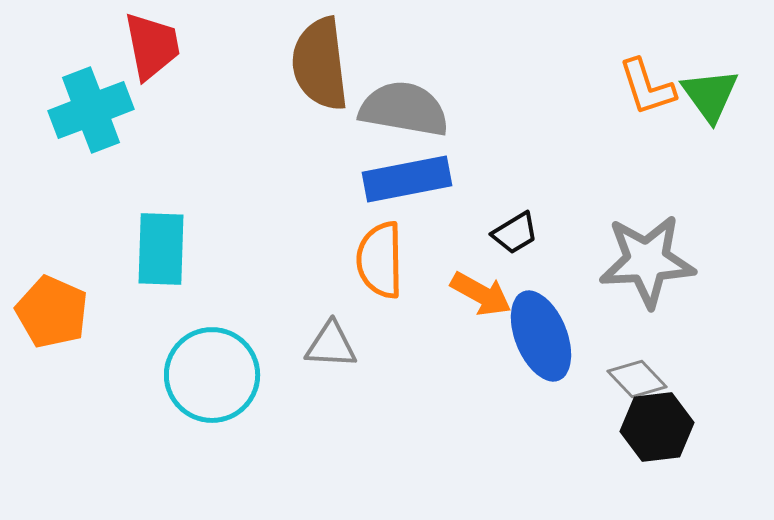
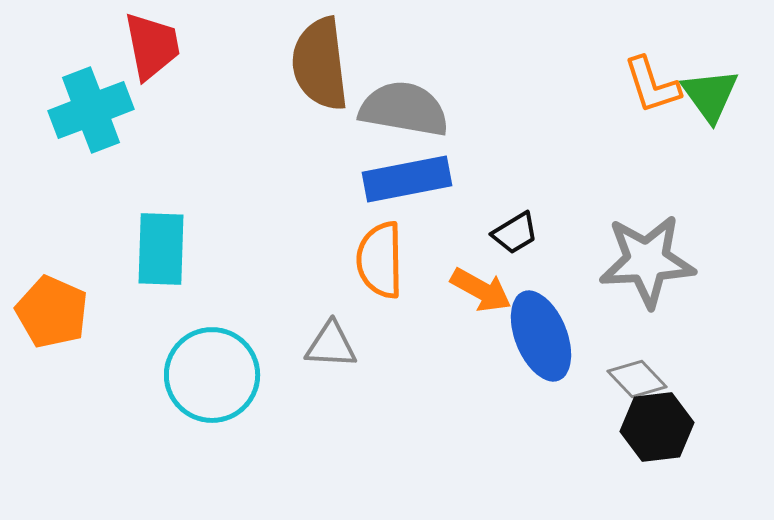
orange L-shape: moved 5 px right, 2 px up
orange arrow: moved 4 px up
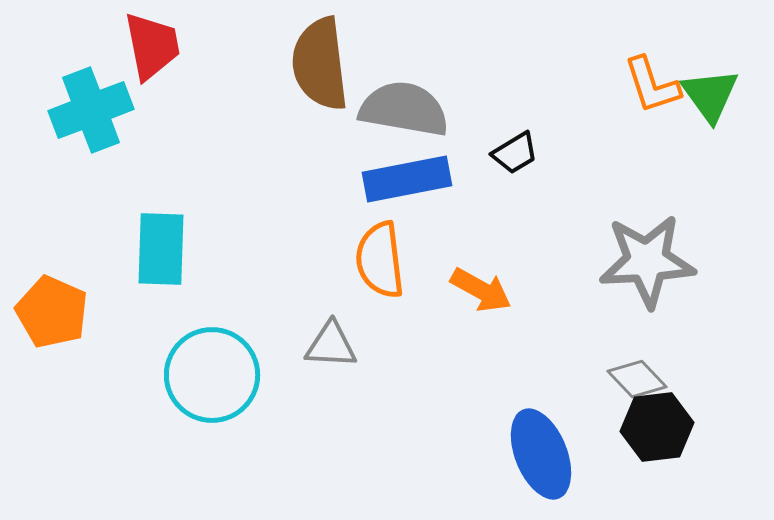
black trapezoid: moved 80 px up
orange semicircle: rotated 6 degrees counterclockwise
blue ellipse: moved 118 px down
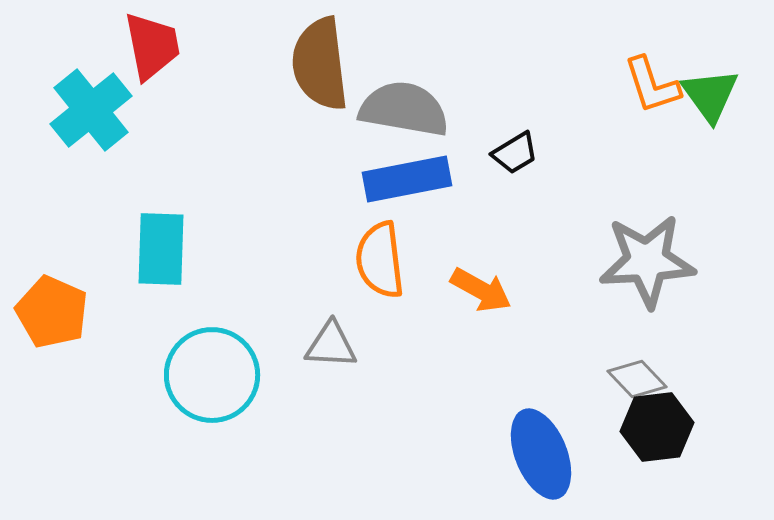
cyan cross: rotated 18 degrees counterclockwise
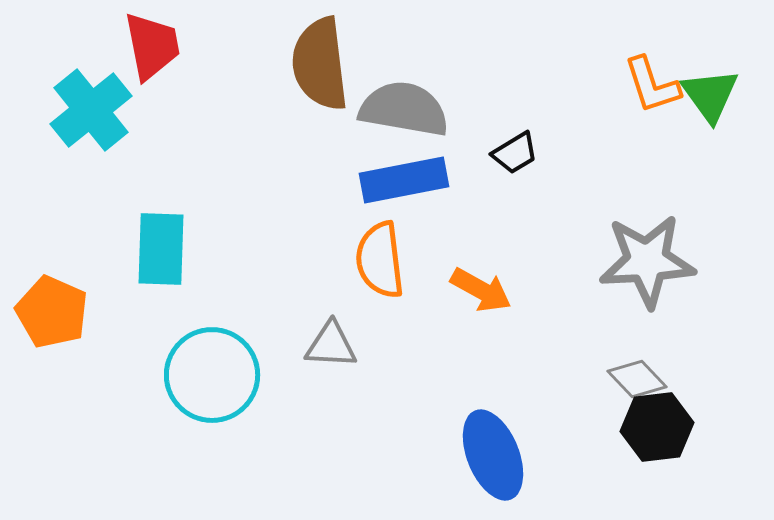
blue rectangle: moved 3 px left, 1 px down
blue ellipse: moved 48 px left, 1 px down
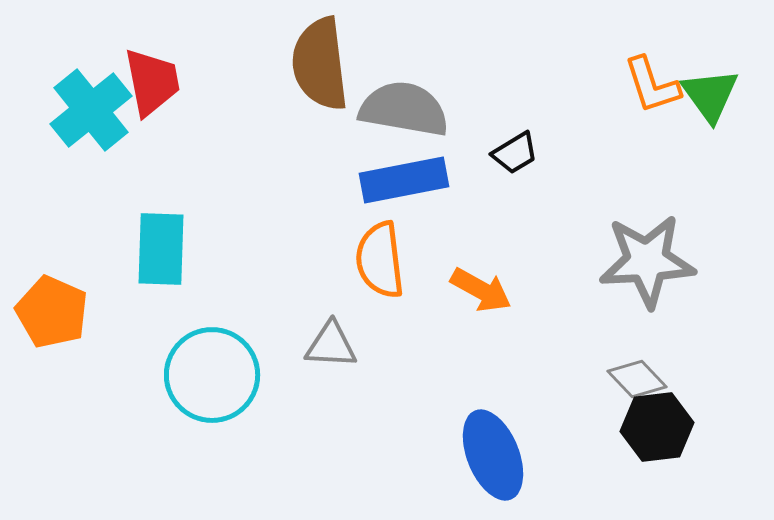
red trapezoid: moved 36 px down
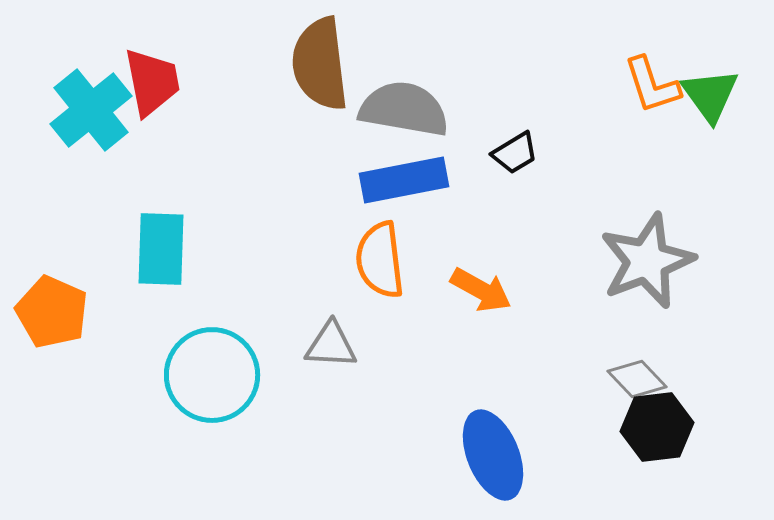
gray star: rotated 18 degrees counterclockwise
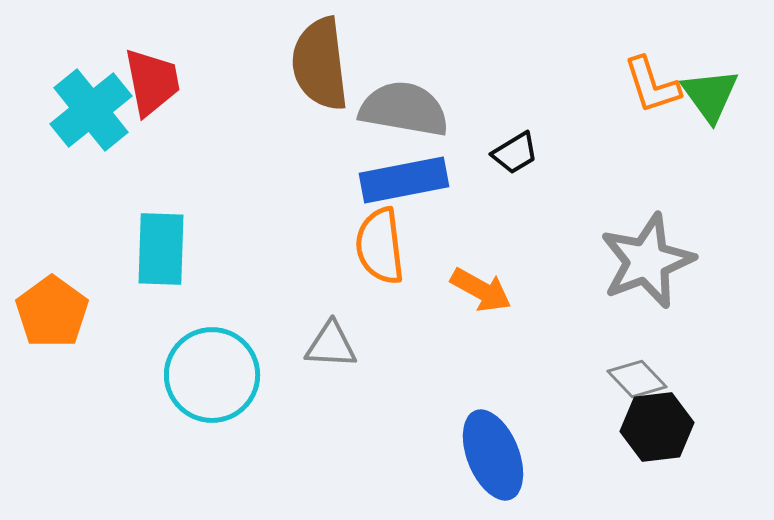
orange semicircle: moved 14 px up
orange pentagon: rotated 12 degrees clockwise
